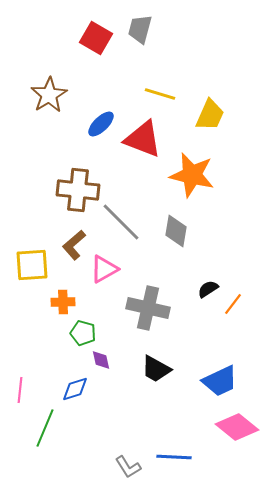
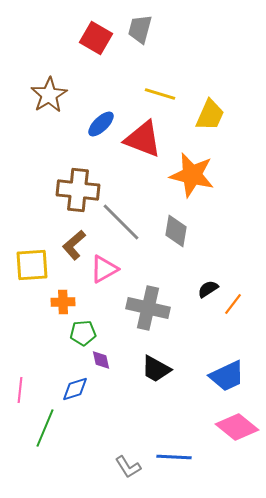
green pentagon: rotated 20 degrees counterclockwise
blue trapezoid: moved 7 px right, 5 px up
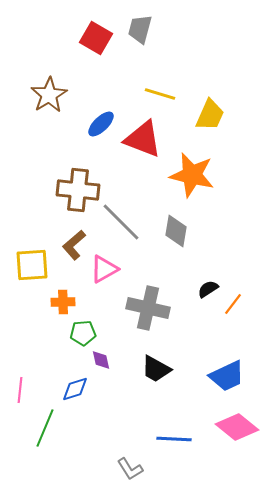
blue line: moved 18 px up
gray L-shape: moved 2 px right, 2 px down
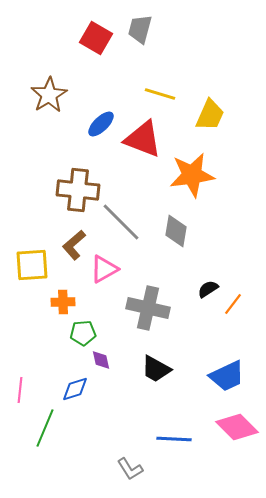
orange star: rotated 21 degrees counterclockwise
pink diamond: rotated 6 degrees clockwise
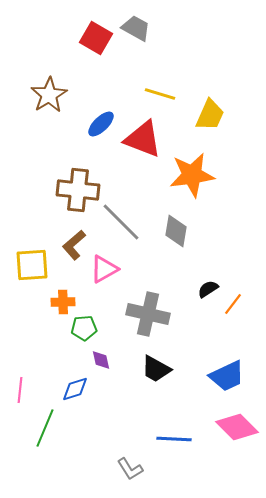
gray trapezoid: moved 4 px left, 1 px up; rotated 104 degrees clockwise
gray cross: moved 6 px down
green pentagon: moved 1 px right, 5 px up
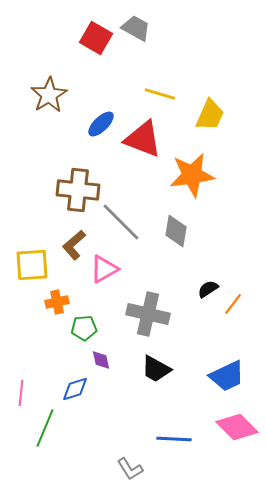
orange cross: moved 6 px left; rotated 10 degrees counterclockwise
pink line: moved 1 px right, 3 px down
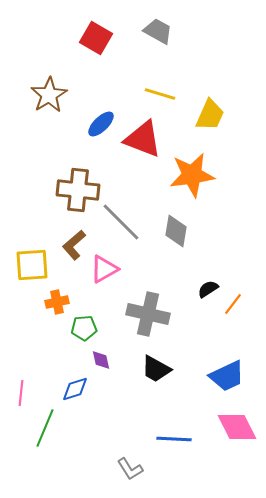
gray trapezoid: moved 22 px right, 3 px down
pink diamond: rotated 18 degrees clockwise
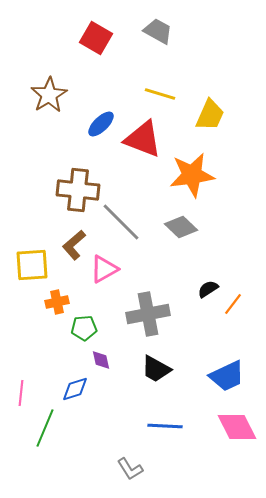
gray diamond: moved 5 px right, 4 px up; rotated 56 degrees counterclockwise
gray cross: rotated 24 degrees counterclockwise
blue line: moved 9 px left, 13 px up
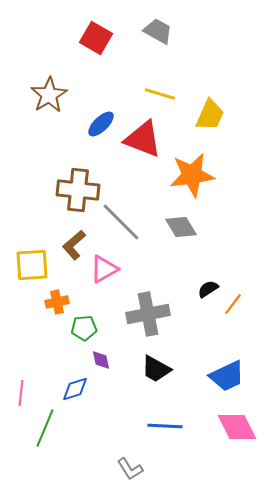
gray diamond: rotated 16 degrees clockwise
